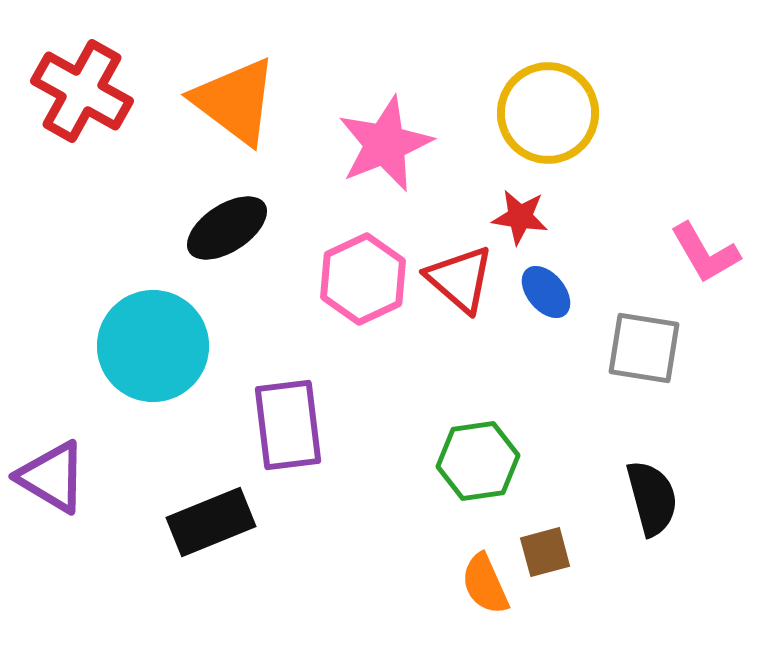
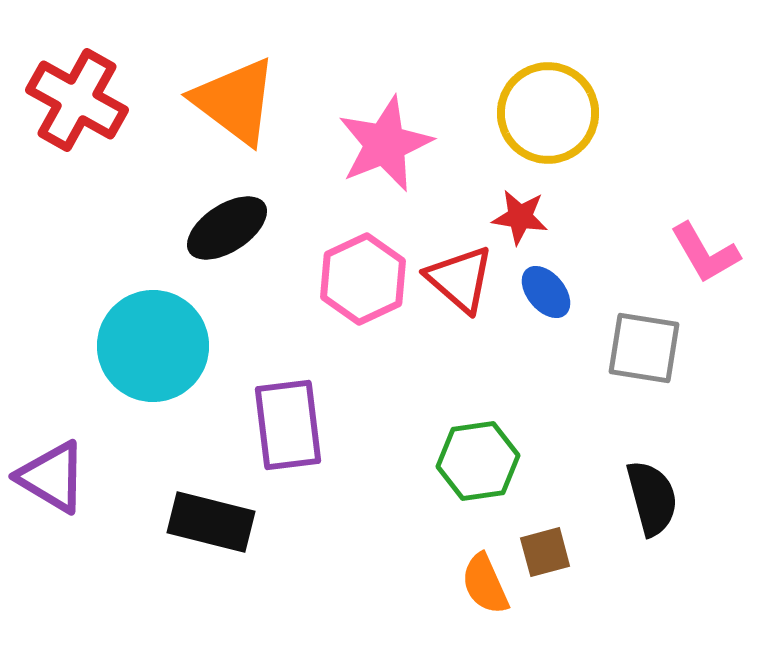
red cross: moved 5 px left, 9 px down
black rectangle: rotated 36 degrees clockwise
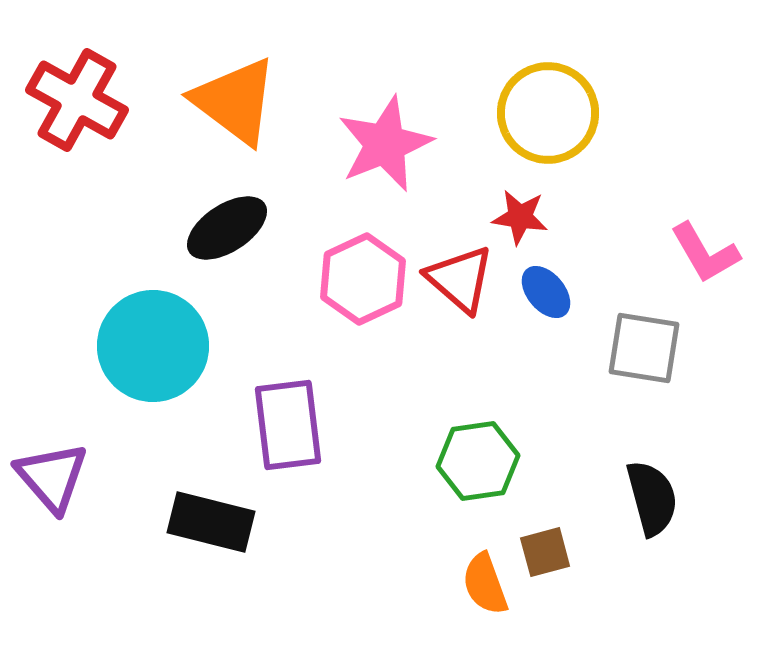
purple triangle: rotated 18 degrees clockwise
orange semicircle: rotated 4 degrees clockwise
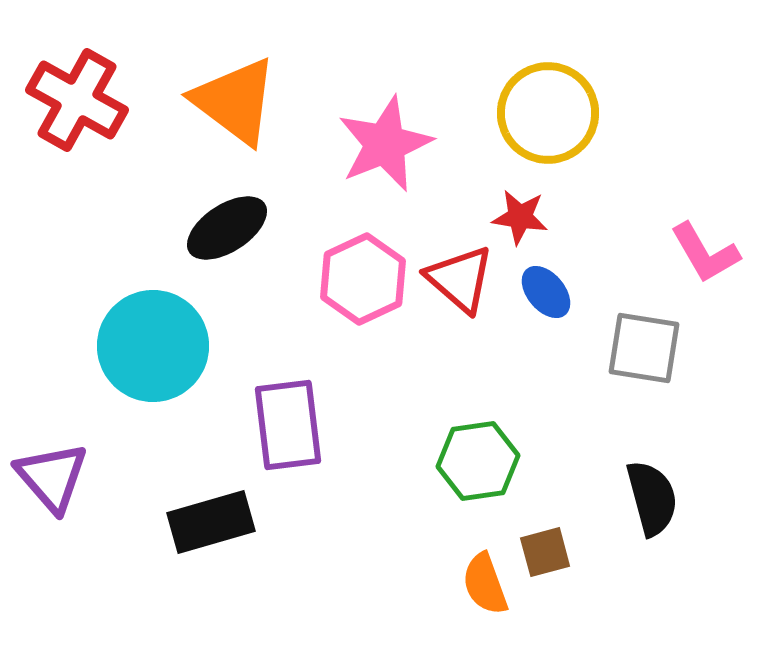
black rectangle: rotated 30 degrees counterclockwise
